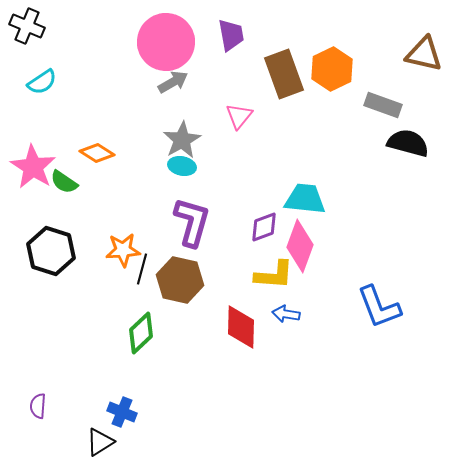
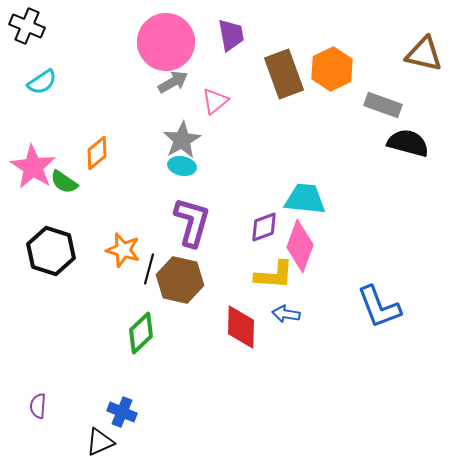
pink triangle: moved 24 px left, 15 px up; rotated 12 degrees clockwise
orange diamond: rotated 72 degrees counterclockwise
orange star: rotated 20 degrees clockwise
black line: moved 7 px right
black triangle: rotated 8 degrees clockwise
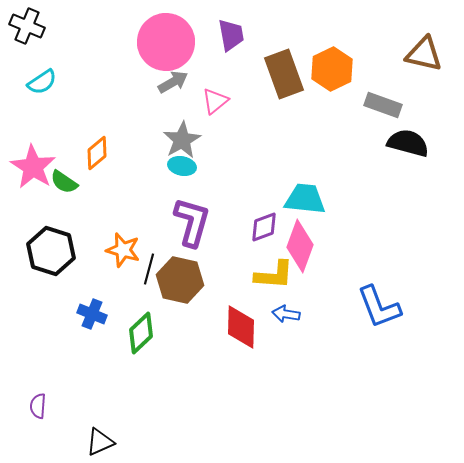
blue cross: moved 30 px left, 98 px up
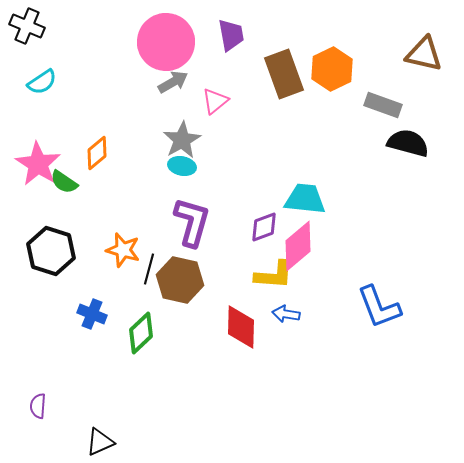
pink star: moved 5 px right, 3 px up
pink diamond: moved 2 px left; rotated 30 degrees clockwise
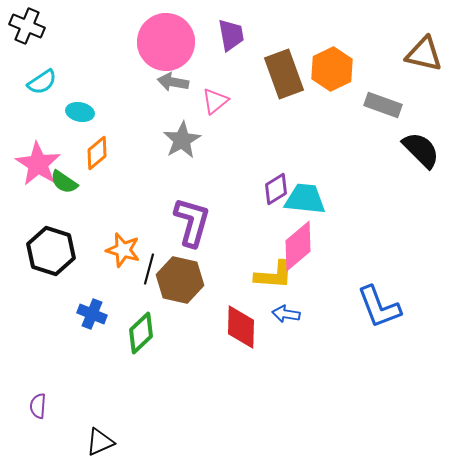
gray arrow: rotated 140 degrees counterclockwise
black semicircle: moved 13 px right, 7 px down; rotated 30 degrees clockwise
cyan ellipse: moved 102 px left, 54 px up
purple diamond: moved 12 px right, 38 px up; rotated 12 degrees counterclockwise
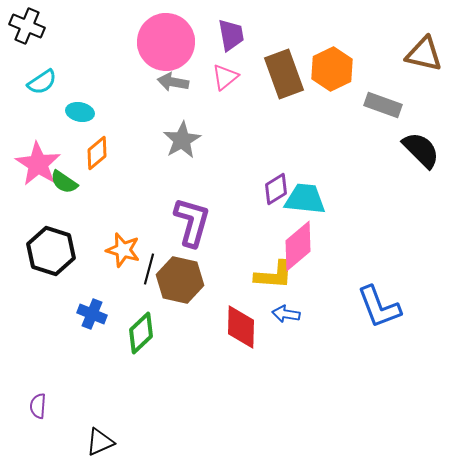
pink triangle: moved 10 px right, 24 px up
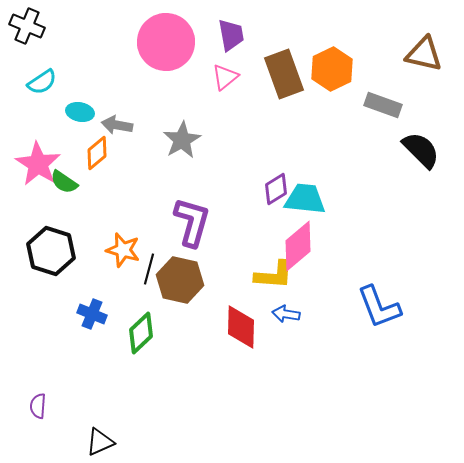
gray arrow: moved 56 px left, 43 px down
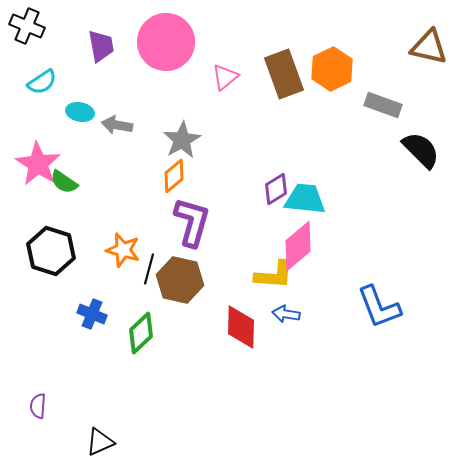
purple trapezoid: moved 130 px left, 11 px down
brown triangle: moved 5 px right, 7 px up
orange diamond: moved 77 px right, 23 px down
